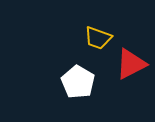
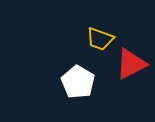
yellow trapezoid: moved 2 px right, 1 px down
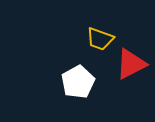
white pentagon: rotated 12 degrees clockwise
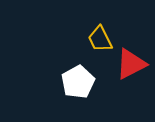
yellow trapezoid: rotated 44 degrees clockwise
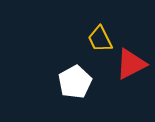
white pentagon: moved 3 px left
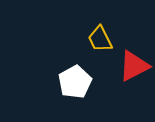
red triangle: moved 3 px right, 2 px down
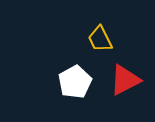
red triangle: moved 9 px left, 14 px down
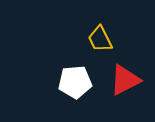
white pentagon: rotated 24 degrees clockwise
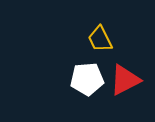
white pentagon: moved 12 px right, 3 px up
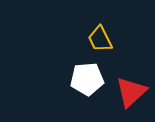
red triangle: moved 6 px right, 12 px down; rotated 16 degrees counterclockwise
